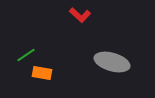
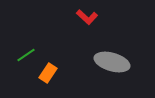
red L-shape: moved 7 px right, 2 px down
orange rectangle: moved 6 px right; rotated 66 degrees counterclockwise
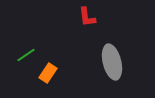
red L-shape: rotated 40 degrees clockwise
gray ellipse: rotated 60 degrees clockwise
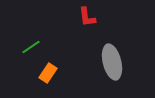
green line: moved 5 px right, 8 px up
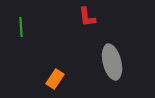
green line: moved 10 px left, 20 px up; rotated 60 degrees counterclockwise
orange rectangle: moved 7 px right, 6 px down
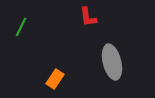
red L-shape: moved 1 px right
green line: rotated 30 degrees clockwise
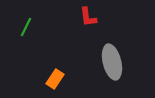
green line: moved 5 px right
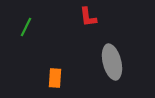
orange rectangle: moved 1 px up; rotated 30 degrees counterclockwise
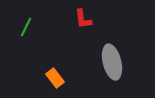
red L-shape: moved 5 px left, 2 px down
orange rectangle: rotated 42 degrees counterclockwise
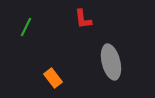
gray ellipse: moved 1 px left
orange rectangle: moved 2 px left
